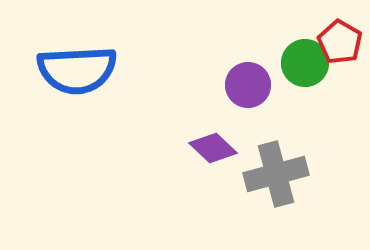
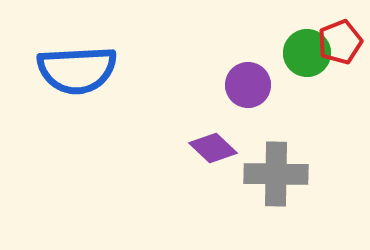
red pentagon: rotated 21 degrees clockwise
green circle: moved 2 px right, 10 px up
gray cross: rotated 16 degrees clockwise
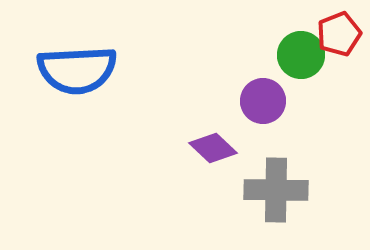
red pentagon: moved 1 px left, 8 px up
green circle: moved 6 px left, 2 px down
purple circle: moved 15 px right, 16 px down
gray cross: moved 16 px down
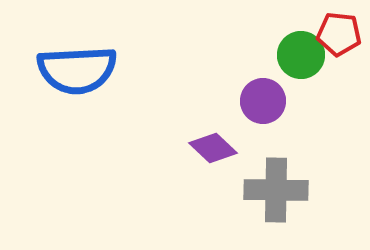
red pentagon: rotated 27 degrees clockwise
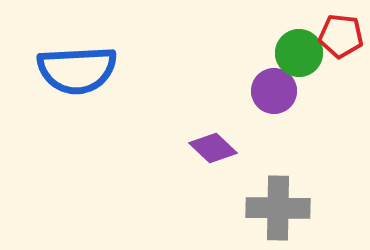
red pentagon: moved 2 px right, 2 px down
green circle: moved 2 px left, 2 px up
purple circle: moved 11 px right, 10 px up
gray cross: moved 2 px right, 18 px down
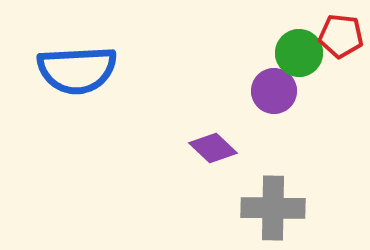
gray cross: moved 5 px left
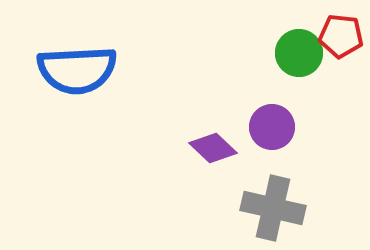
purple circle: moved 2 px left, 36 px down
gray cross: rotated 12 degrees clockwise
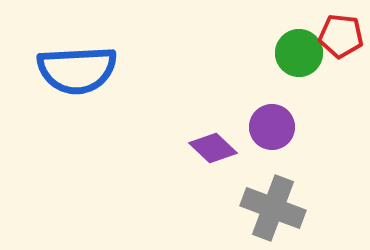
gray cross: rotated 8 degrees clockwise
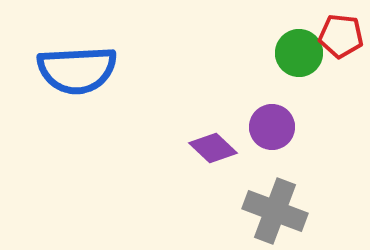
gray cross: moved 2 px right, 3 px down
